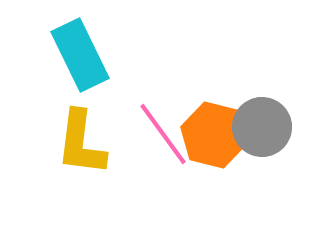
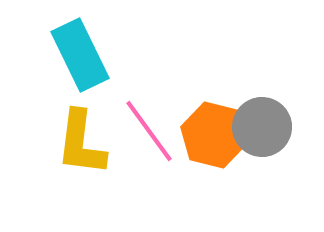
pink line: moved 14 px left, 3 px up
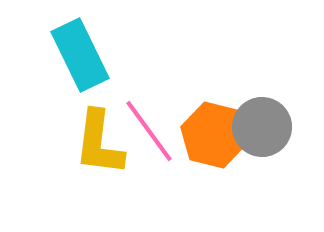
yellow L-shape: moved 18 px right
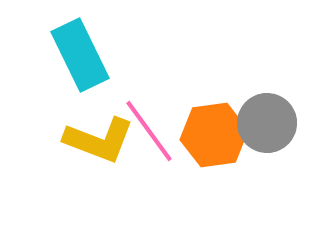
gray circle: moved 5 px right, 4 px up
orange hexagon: rotated 22 degrees counterclockwise
yellow L-shape: moved 3 px up; rotated 76 degrees counterclockwise
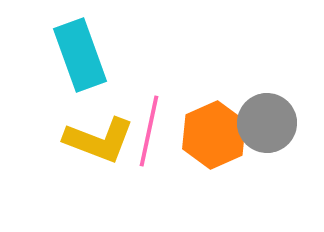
cyan rectangle: rotated 6 degrees clockwise
pink line: rotated 48 degrees clockwise
orange hexagon: rotated 16 degrees counterclockwise
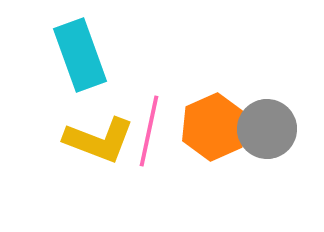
gray circle: moved 6 px down
orange hexagon: moved 8 px up
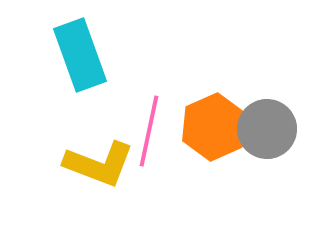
yellow L-shape: moved 24 px down
